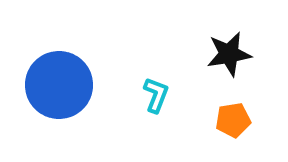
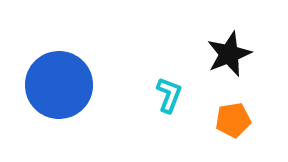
black star: rotated 12 degrees counterclockwise
cyan L-shape: moved 13 px right
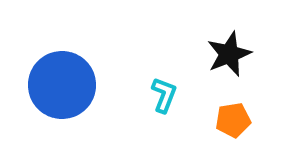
blue circle: moved 3 px right
cyan L-shape: moved 5 px left
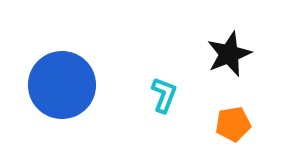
orange pentagon: moved 4 px down
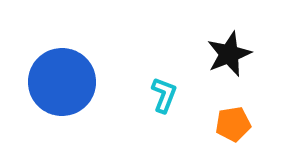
blue circle: moved 3 px up
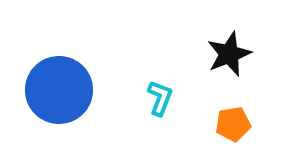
blue circle: moved 3 px left, 8 px down
cyan L-shape: moved 4 px left, 3 px down
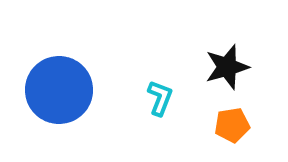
black star: moved 2 px left, 13 px down; rotated 6 degrees clockwise
orange pentagon: moved 1 px left, 1 px down
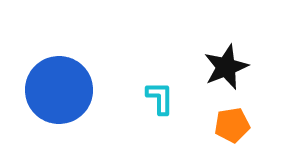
black star: moved 1 px left; rotated 6 degrees counterclockwise
cyan L-shape: rotated 21 degrees counterclockwise
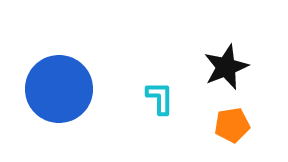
blue circle: moved 1 px up
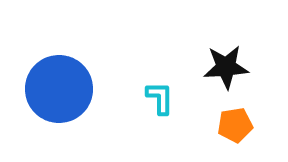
black star: rotated 18 degrees clockwise
orange pentagon: moved 3 px right
